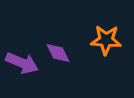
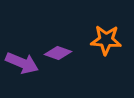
purple diamond: rotated 44 degrees counterclockwise
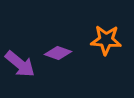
purple arrow: moved 2 px left, 1 px down; rotated 16 degrees clockwise
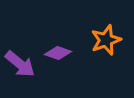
orange star: rotated 24 degrees counterclockwise
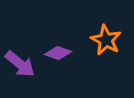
orange star: rotated 24 degrees counterclockwise
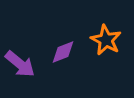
purple diamond: moved 5 px right, 1 px up; rotated 40 degrees counterclockwise
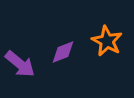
orange star: moved 1 px right, 1 px down
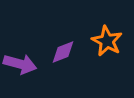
purple arrow: rotated 24 degrees counterclockwise
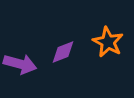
orange star: moved 1 px right, 1 px down
